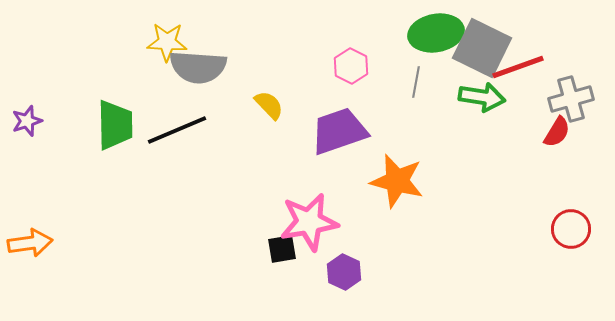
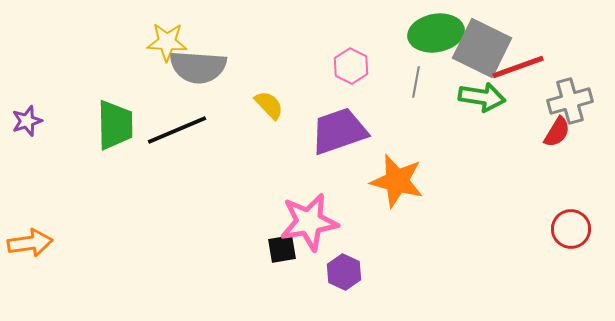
gray cross: moved 1 px left, 2 px down
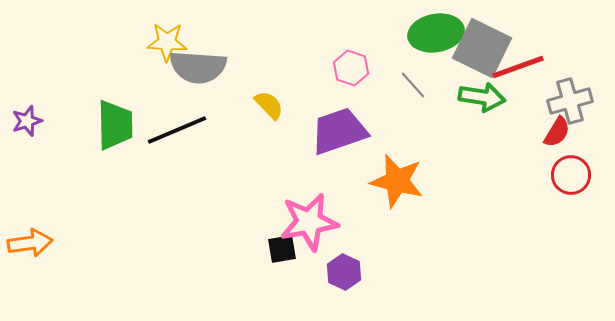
pink hexagon: moved 2 px down; rotated 8 degrees counterclockwise
gray line: moved 3 px left, 3 px down; rotated 52 degrees counterclockwise
red circle: moved 54 px up
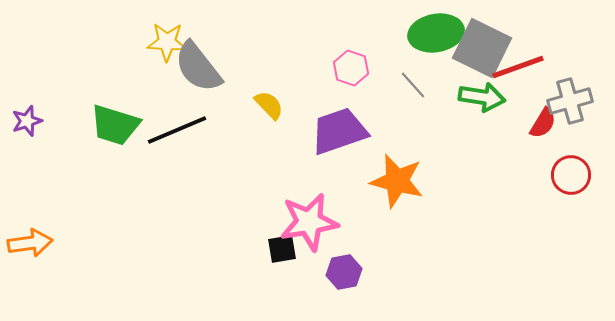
gray semicircle: rotated 48 degrees clockwise
green trapezoid: rotated 108 degrees clockwise
red semicircle: moved 14 px left, 9 px up
purple hexagon: rotated 24 degrees clockwise
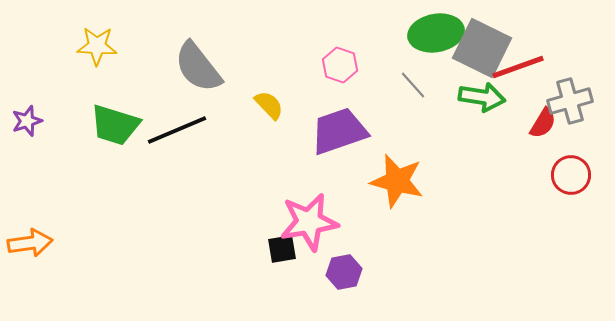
yellow star: moved 70 px left, 4 px down
pink hexagon: moved 11 px left, 3 px up
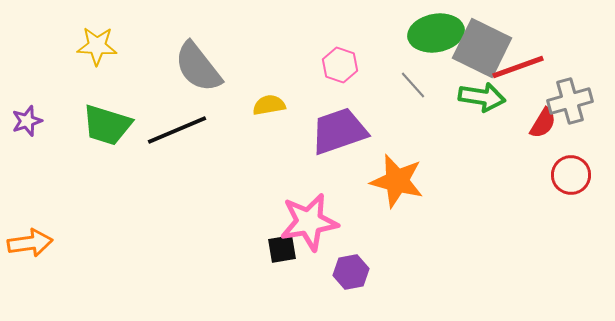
yellow semicircle: rotated 56 degrees counterclockwise
green trapezoid: moved 8 px left
purple hexagon: moved 7 px right
